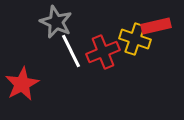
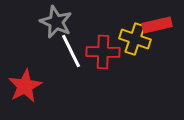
red rectangle: moved 1 px right, 1 px up
red cross: rotated 24 degrees clockwise
red star: moved 3 px right, 2 px down
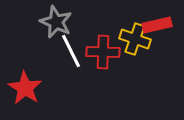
red star: moved 2 px down; rotated 12 degrees counterclockwise
